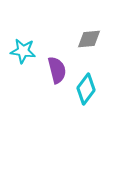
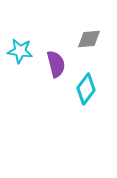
cyan star: moved 3 px left
purple semicircle: moved 1 px left, 6 px up
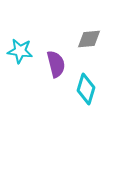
cyan diamond: rotated 20 degrees counterclockwise
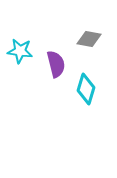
gray diamond: rotated 15 degrees clockwise
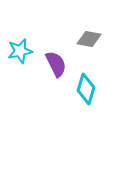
cyan star: rotated 20 degrees counterclockwise
purple semicircle: rotated 12 degrees counterclockwise
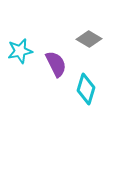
gray diamond: rotated 20 degrees clockwise
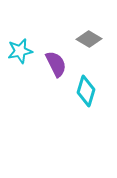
cyan diamond: moved 2 px down
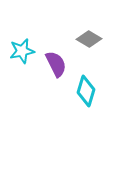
cyan star: moved 2 px right
